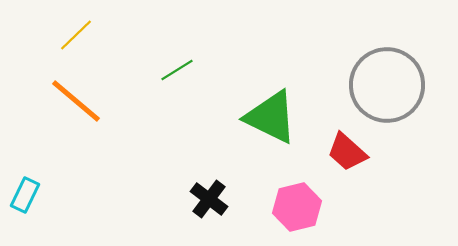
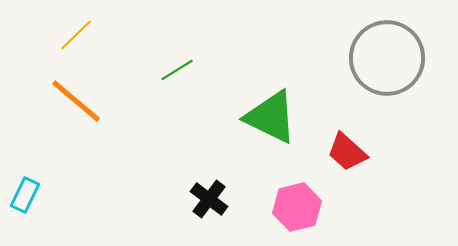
gray circle: moved 27 px up
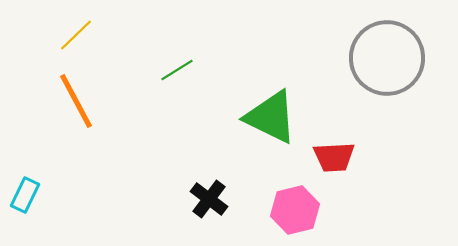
orange line: rotated 22 degrees clockwise
red trapezoid: moved 13 px left, 5 px down; rotated 45 degrees counterclockwise
pink hexagon: moved 2 px left, 3 px down
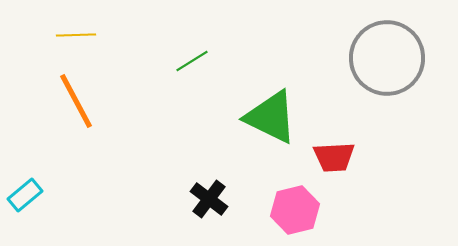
yellow line: rotated 42 degrees clockwise
green line: moved 15 px right, 9 px up
cyan rectangle: rotated 24 degrees clockwise
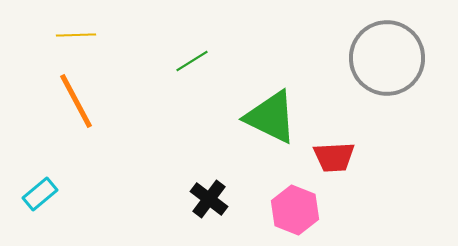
cyan rectangle: moved 15 px right, 1 px up
pink hexagon: rotated 24 degrees counterclockwise
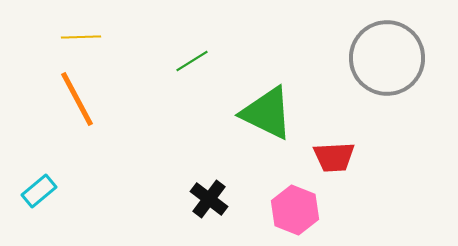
yellow line: moved 5 px right, 2 px down
orange line: moved 1 px right, 2 px up
green triangle: moved 4 px left, 4 px up
cyan rectangle: moved 1 px left, 3 px up
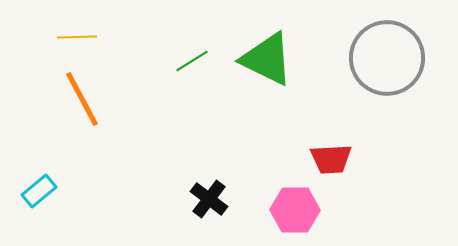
yellow line: moved 4 px left
orange line: moved 5 px right
green triangle: moved 54 px up
red trapezoid: moved 3 px left, 2 px down
pink hexagon: rotated 21 degrees counterclockwise
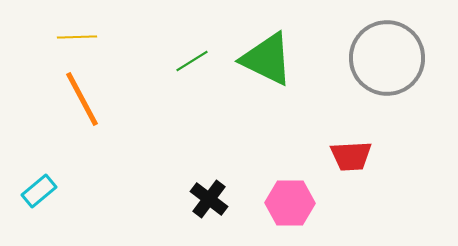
red trapezoid: moved 20 px right, 3 px up
pink hexagon: moved 5 px left, 7 px up
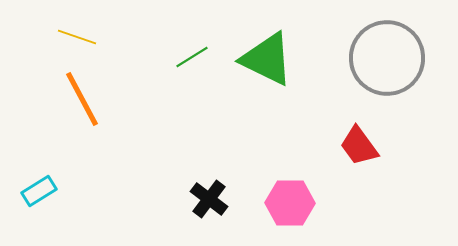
yellow line: rotated 21 degrees clockwise
green line: moved 4 px up
red trapezoid: moved 8 px right, 10 px up; rotated 57 degrees clockwise
cyan rectangle: rotated 8 degrees clockwise
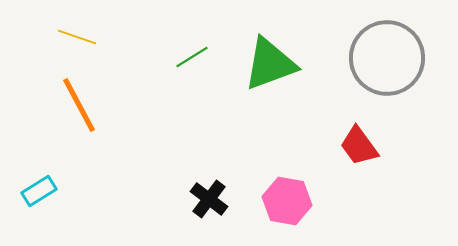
green triangle: moved 3 px right, 5 px down; rotated 46 degrees counterclockwise
orange line: moved 3 px left, 6 px down
pink hexagon: moved 3 px left, 2 px up; rotated 9 degrees clockwise
